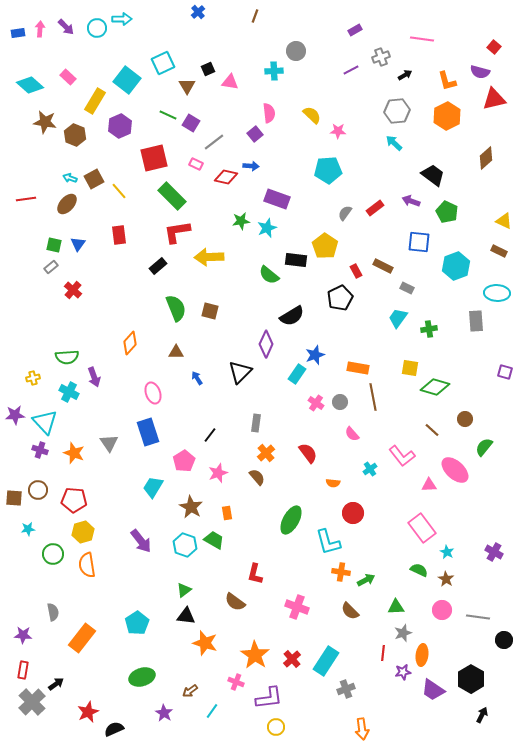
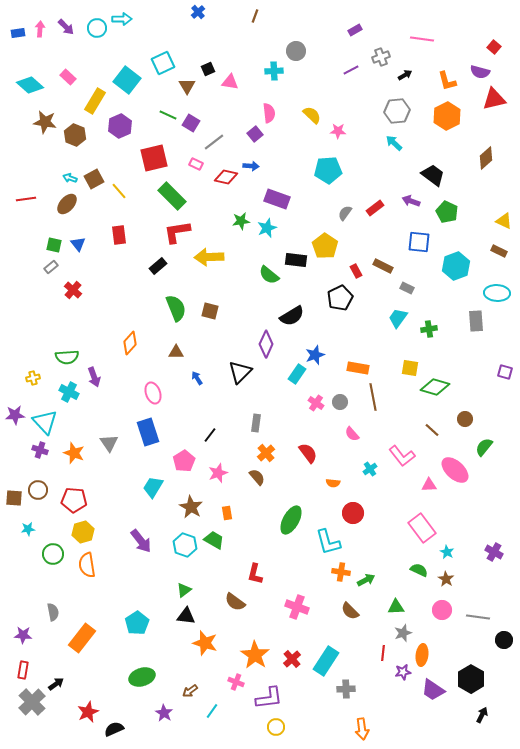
blue triangle at (78, 244): rotated 14 degrees counterclockwise
gray cross at (346, 689): rotated 18 degrees clockwise
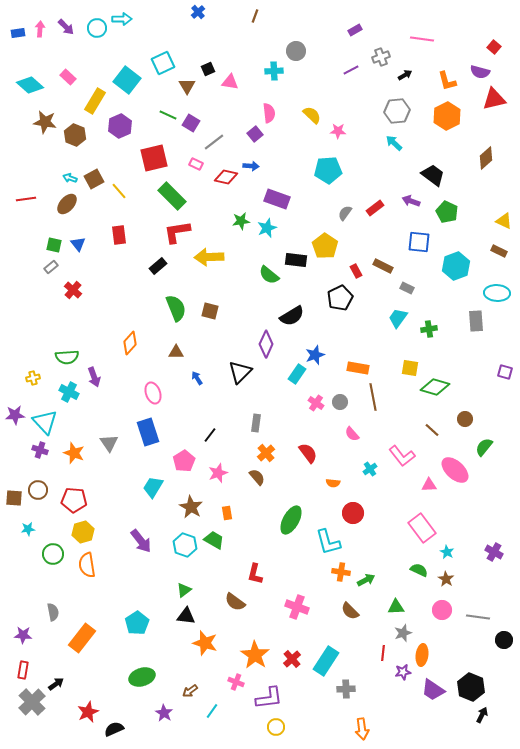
black hexagon at (471, 679): moved 8 px down; rotated 8 degrees counterclockwise
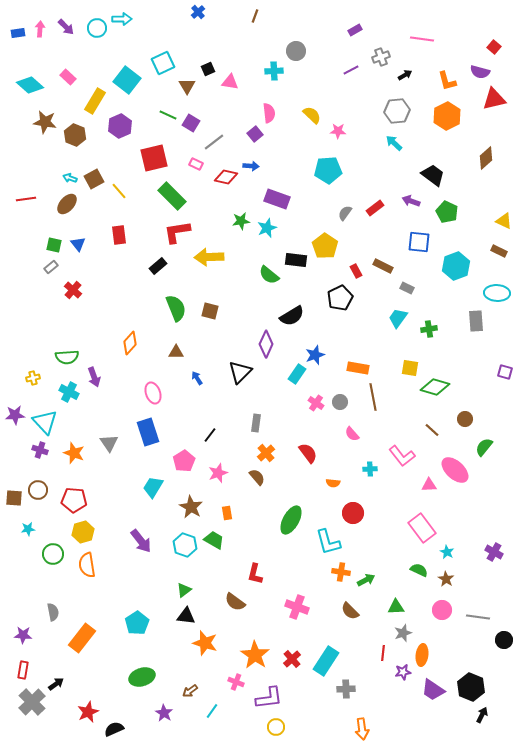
cyan cross at (370, 469): rotated 32 degrees clockwise
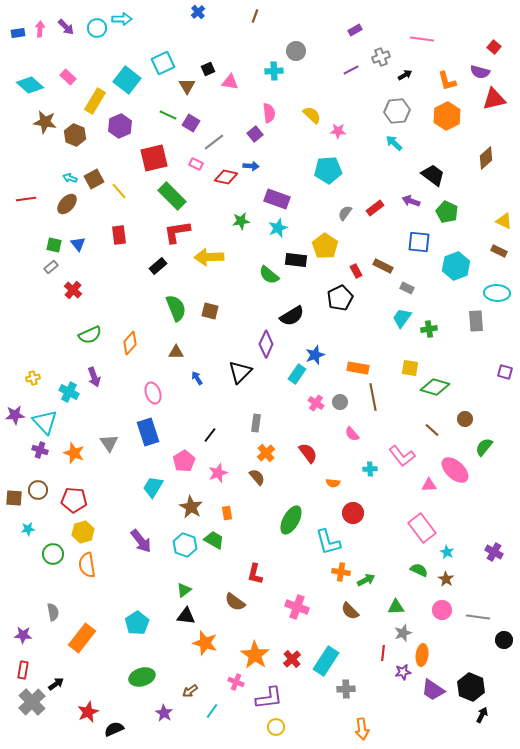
cyan star at (267, 228): moved 11 px right
cyan trapezoid at (398, 318): moved 4 px right
green semicircle at (67, 357): moved 23 px right, 22 px up; rotated 20 degrees counterclockwise
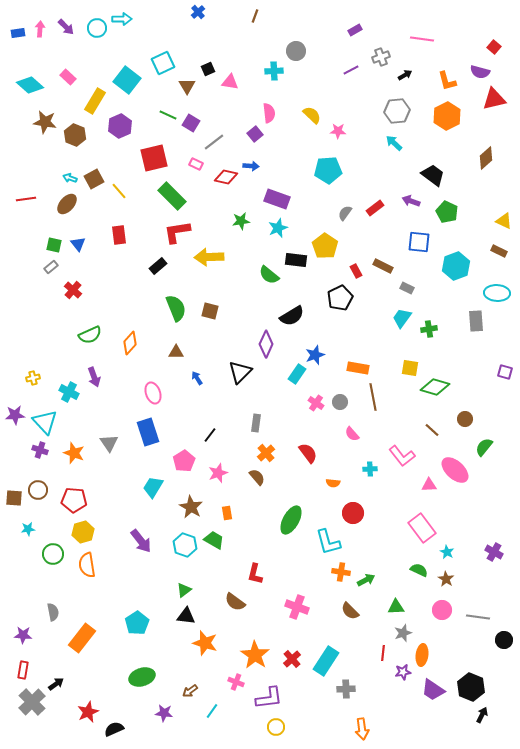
purple star at (164, 713): rotated 24 degrees counterclockwise
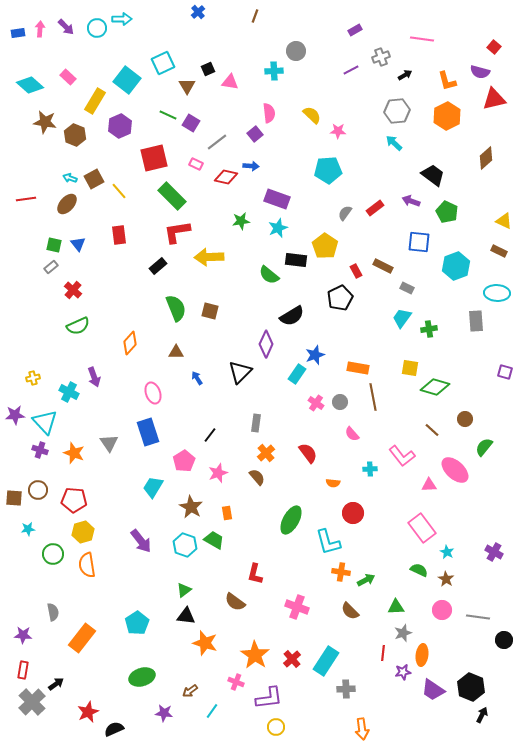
gray line at (214, 142): moved 3 px right
green semicircle at (90, 335): moved 12 px left, 9 px up
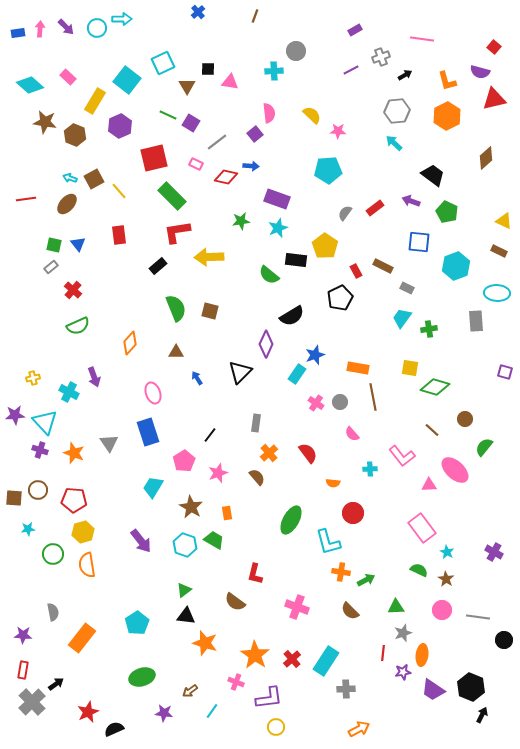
black square at (208, 69): rotated 24 degrees clockwise
orange cross at (266, 453): moved 3 px right
orange arrow at (362, 729): moved 3 px left; rotated 110 degrees counterclockwise
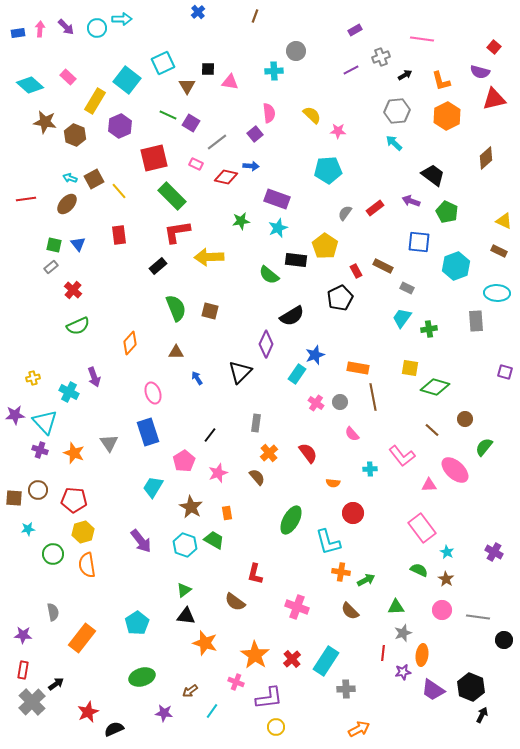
orange L-shape at (447, 81): moved 6 px left
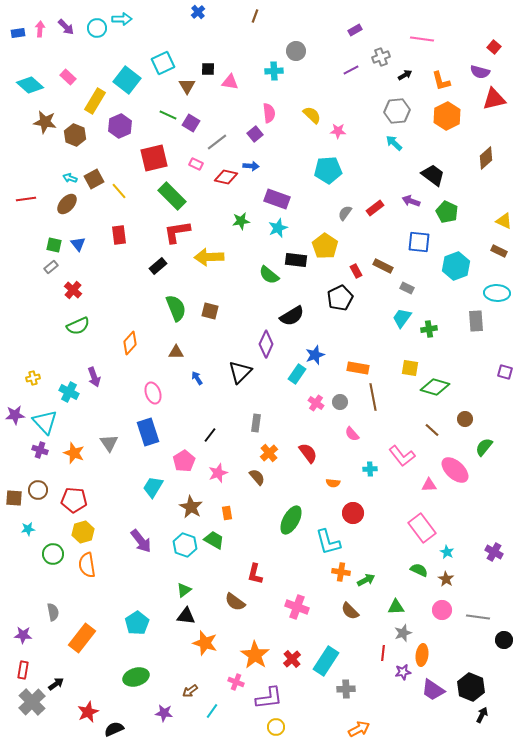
green ellipse at (142, 677): moved 6 px left
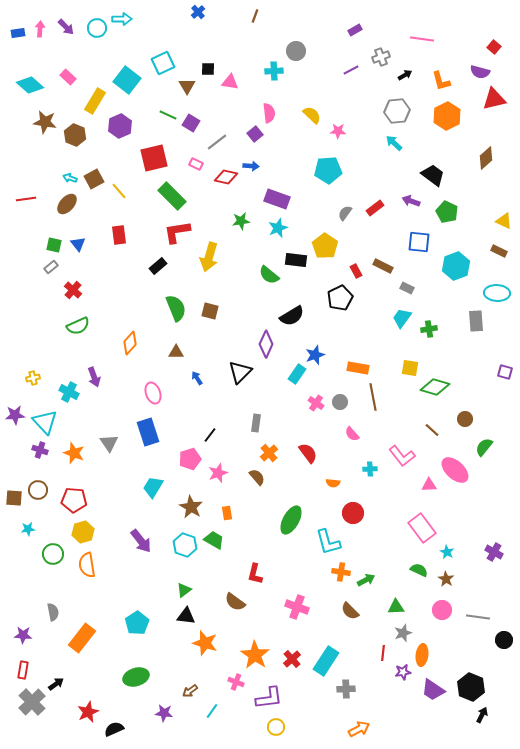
yellow arrow at (209, 257): rotated 72 degrees counterclockwise
pink pentagon at (184, 461): moved 6 px right, 2 px up; rotated 15 degrees clockwise
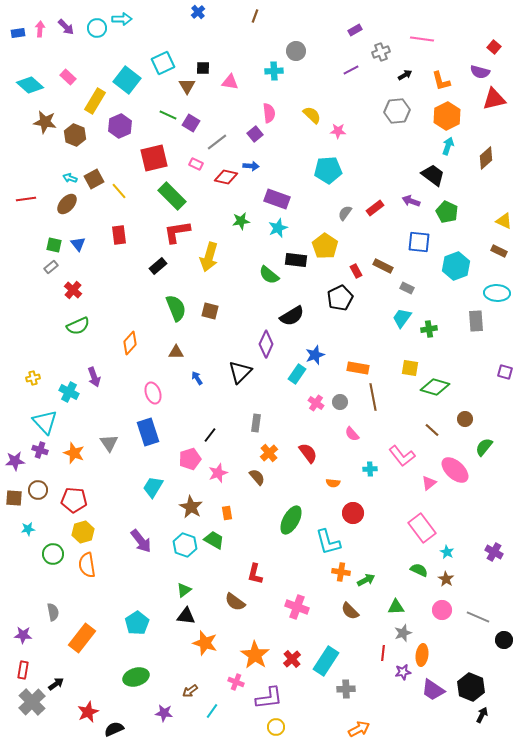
gray cross at (381, 57): moved 5 px up
black square at (208, 69): moved 5 px left, 1 px up
cyan arrow at (394, 143): moved 54 px right, 3 px down; rotated 66 degrees clockwise
purple star at (15, 415): moved 46 px down
pink triangle at (429, 485): moved 2 px up; rotated 35 degrees counterclockwise
gray line at (478, 617): rotated 15 degrees clockwise
